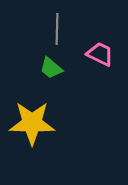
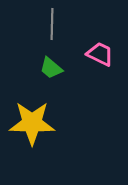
gray line: moved 5 px left, 5 px up
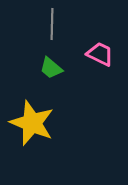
yellow star: rotated 21 degrees clockwise
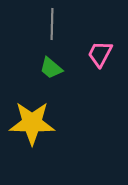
pink trapezoid: rotated 88 degrees counterclockwise
yellow star: rotated 21 degrees counterclockwise
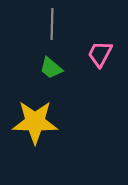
yellow star: moved 3 px right, 1 px up
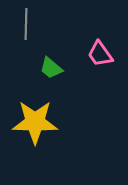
gray line: moved 26 px left
pink trapezoid: rotated 64 degrees counterclockwise
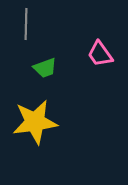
green trapezoid: moved 6 px left; rotated 60 degrees counterclockwise
yellow star: rotated 9 degrees counterclockwise
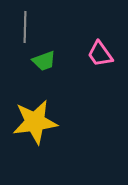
gray line: moved 1 px left, 3 px down
green trapezoid: moved 1 px left, 7 px up
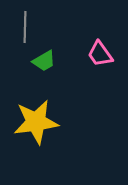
green trapezoid: rotated 10 degrees counterclockwise
yellow star: moved 1 px right
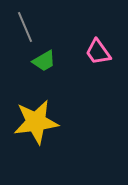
gray line: rotated 24 degrees counterclockwise
pink trapezoid: moved 2 px left, 2 px up
